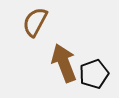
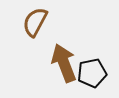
black pentagon: moved 2 px left, 1 px up; rotated 8 degrees clockwise
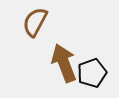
black pentagon: rotated 8 degrees counterclockwise
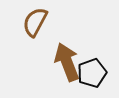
brown arrow: moved 3 px right, 1 px up
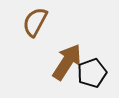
brown arrow: rotated 54 degrees clockwise
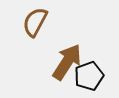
black pentagon: moved 3 px left, 3 px down
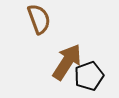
brown semicircle: moved 4 px right, 3 px up; rotated 132 degrees clockwise
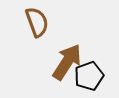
brown semicircle: moved 2 px left, 3 px down
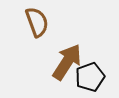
black pentagon: moved 1 px right, 1 px down
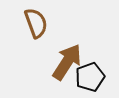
brown semicircle: moved 1 px left, 1 px down
